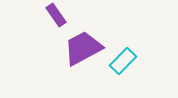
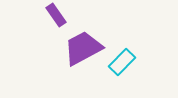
cyan rectangle: moved 1 px left, 1 px down
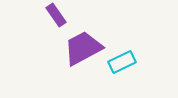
cyan rectangle: rotated 20 degrees clockwise
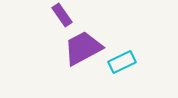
purple rectangle: moved 6 px right
